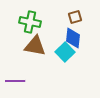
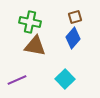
blue diamond: rotated 35 degrees clockwise
cyan square: moved 27 px down
purple line: moved 2 px right, 1 px up; rotated 24 degrees counterclockwise
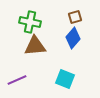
brown triangle: rotated 15 degrees counterclockwise
cyan square: rotated 24 degrees counterclockwise
